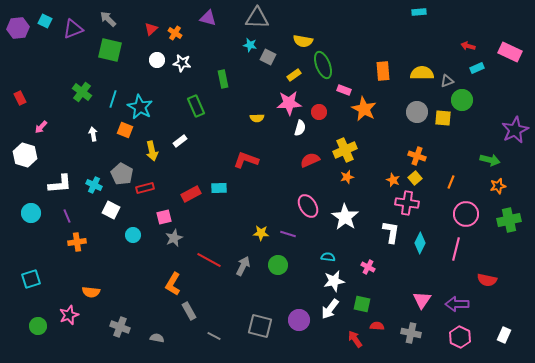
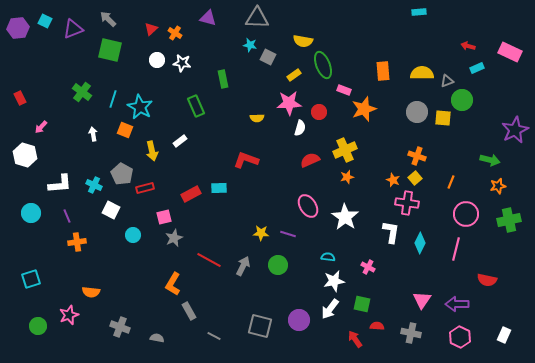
orange star at (364, 109): rotated 25 degrees clockwise
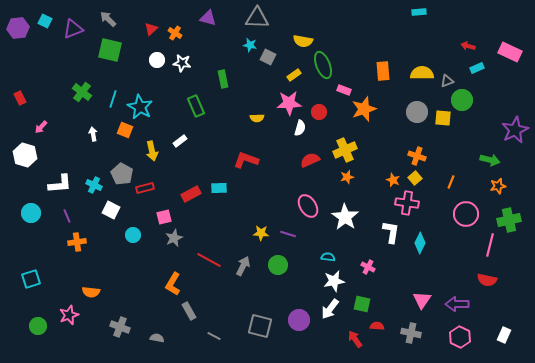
pink line at (456, 249): moved 34 px right, 4 px up
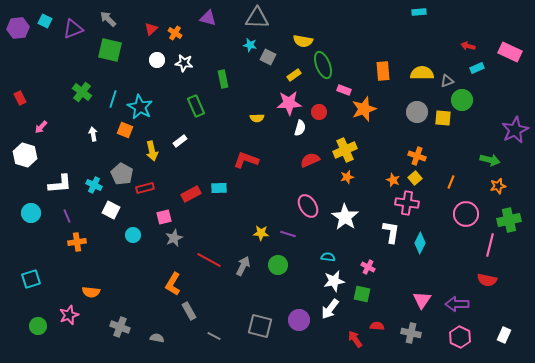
white star at (182, 63): moved 2 px right
green square at (362, 304): moved 10 px up
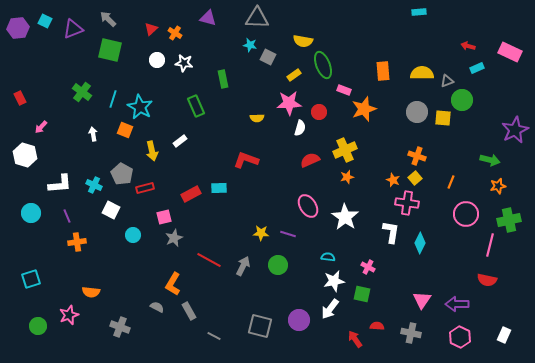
gray semicircle at (157, 338): moved 31 px up; rotated 16 degrees clockwise
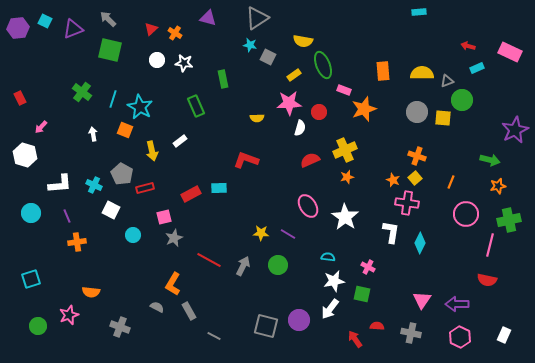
gray triangle at (257, 18): rotated 35 degrees counterclockwise
purple line at (288, 234): rotated 14 degrees clockwise
gray square at (260, 326): moved 6 px right
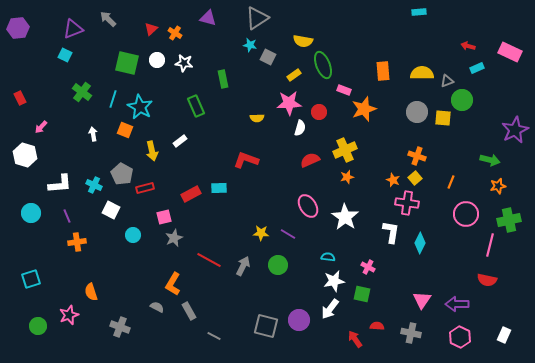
cyan square at (45, 21): moved 20 px right, 34 px down
green square at (110, 50): moved 17 px right, 13 px down
orange semicircle at (91, 292): rotated 66 degrees clockwise
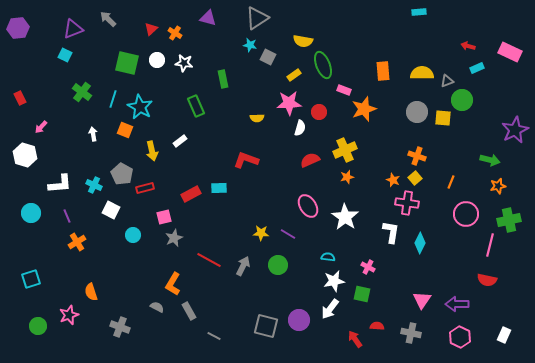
orange cross at (77, 242): rotated 24 degrees counterclockwise
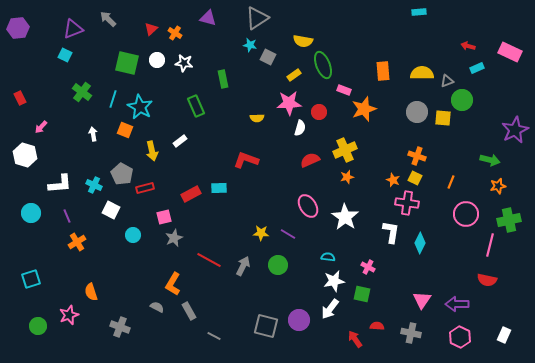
yellow square at (415, 178): rotated 24 degrees counterclockwise
